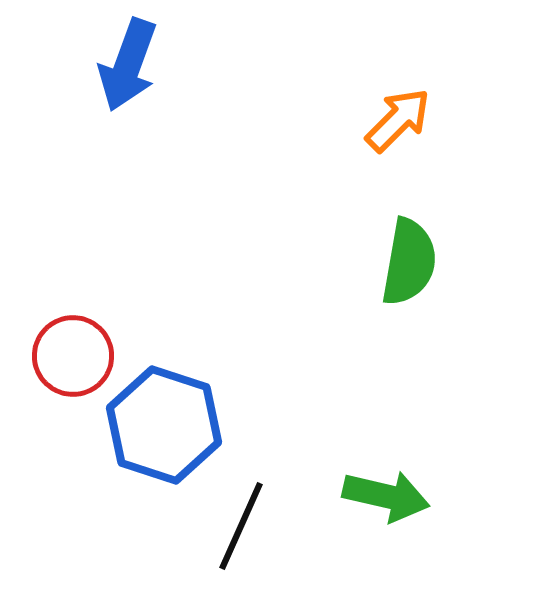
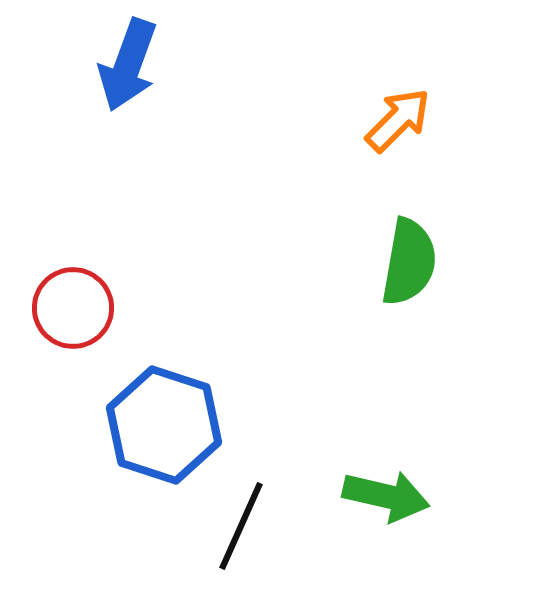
red circle: moved 48 px up
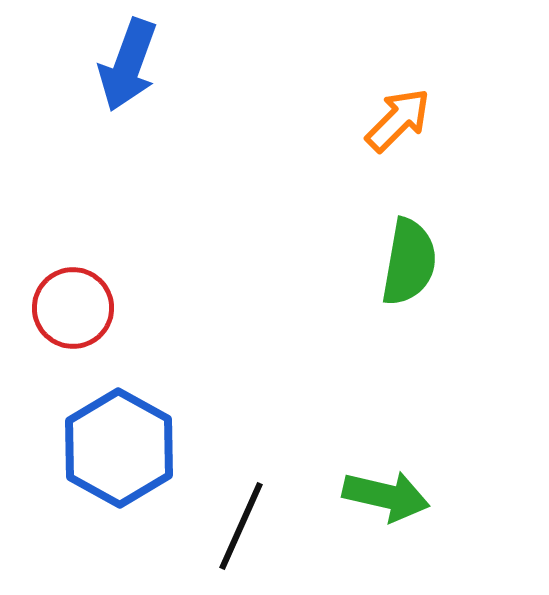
blue hexagon: moved 45 px left, 23 px down; rotated 11 degrees clockwise
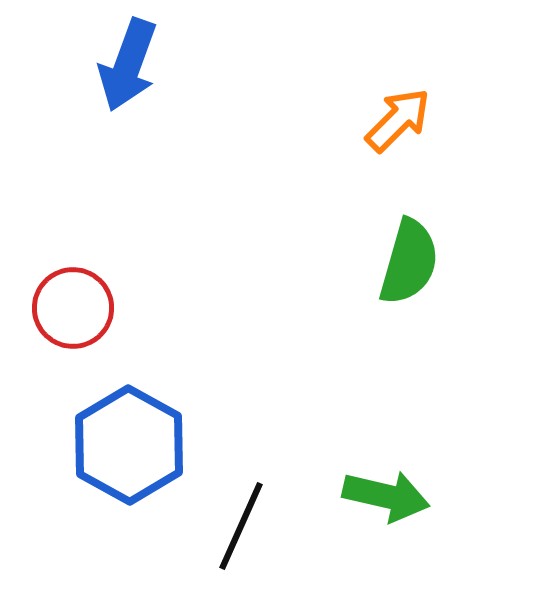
green semicircle: rotated 6 degrees clockwise
blue hexagon: moved 10 px right, 3 px up
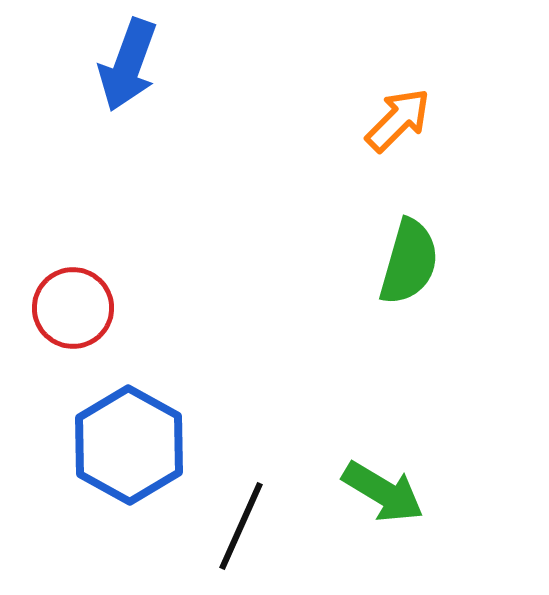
green arrow: moved 3 px left, 4 px up; rotated 18 degrees clockwise
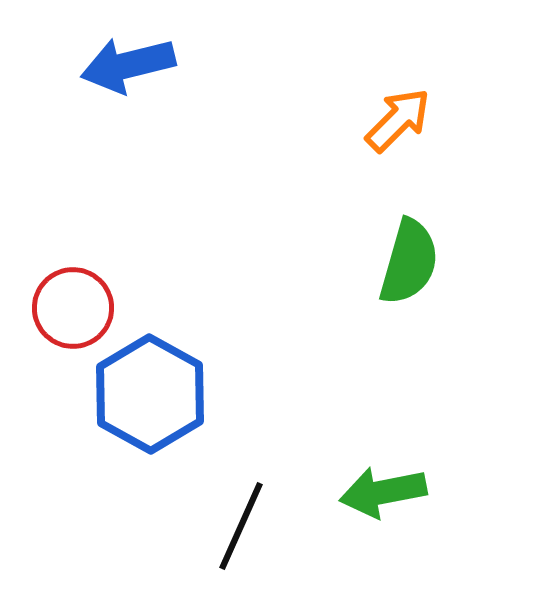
blue arrow: rotated 56 degrees clockwise
blue hexagon: moved 21 px right, 51 px up
green arrow: rotated 138 degrees clockwise
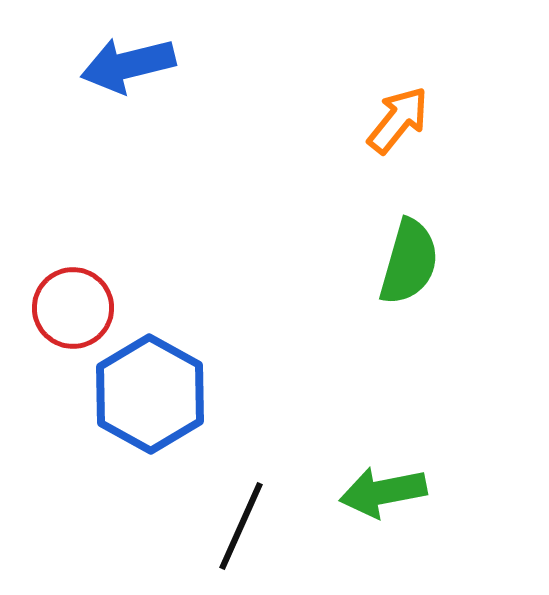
orange arrow: rotated 6 degrees counterclockwise
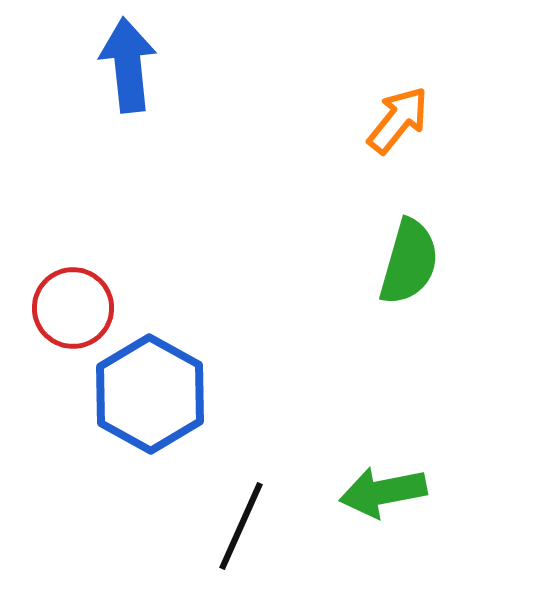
blue arrow: rotated 98 degrees clockwise
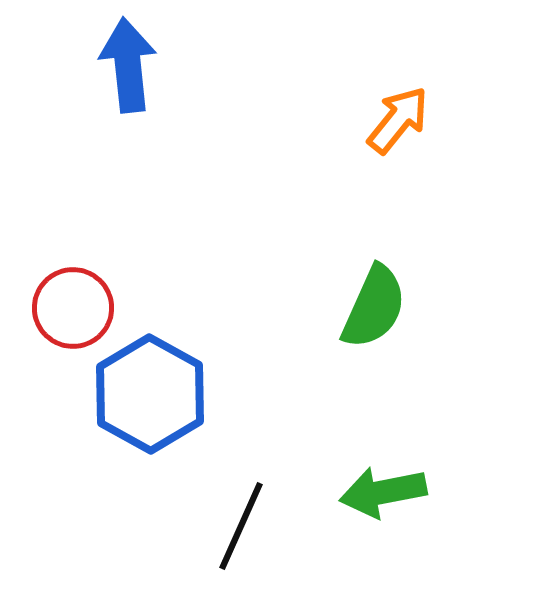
green semicircle: moved 35 px left, 45 px down; rotated 8 degrees clockwise
